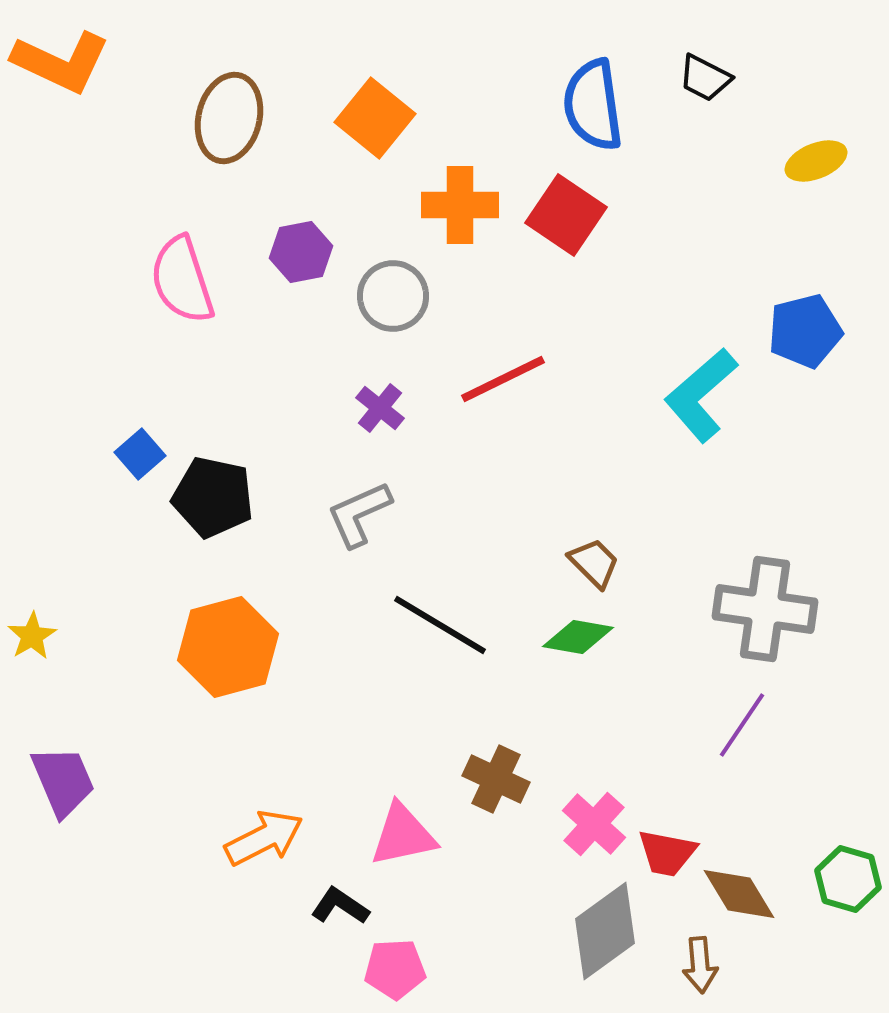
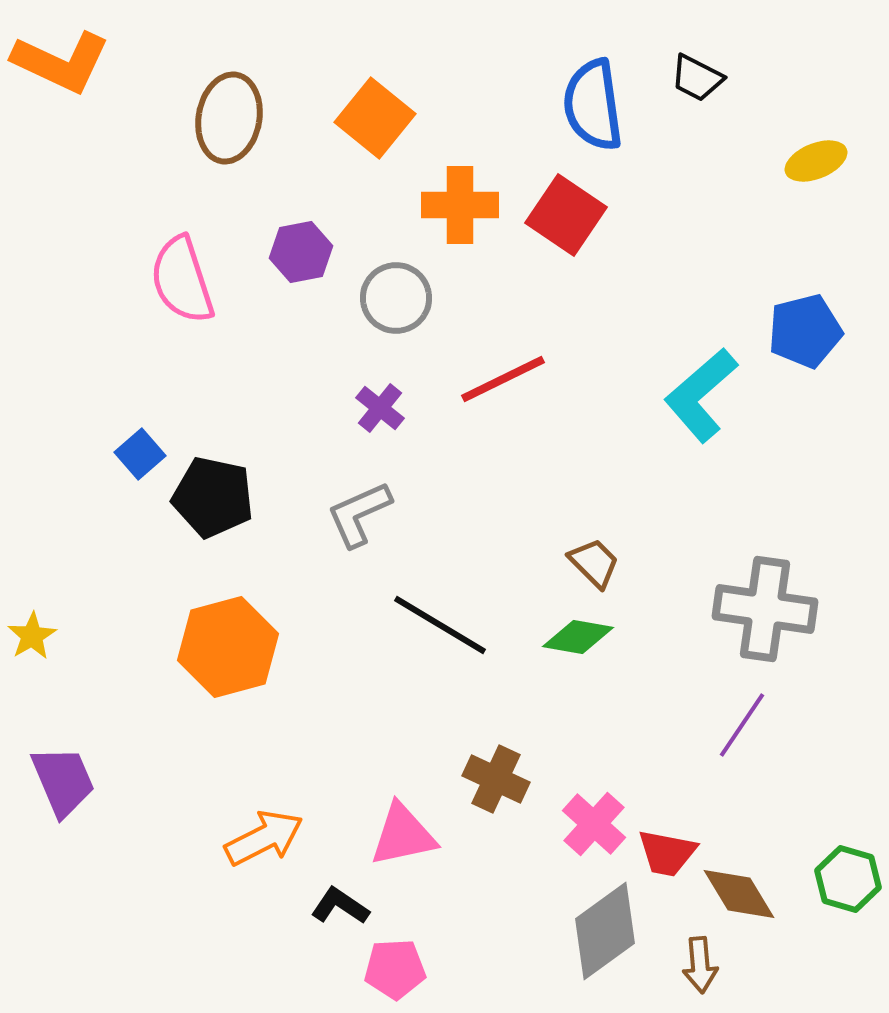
black trapezoid: moved 8 px left
brown ellipse: rotated 4 degrees counterclockwise
gray circle: moved 3 px right, 2 px down
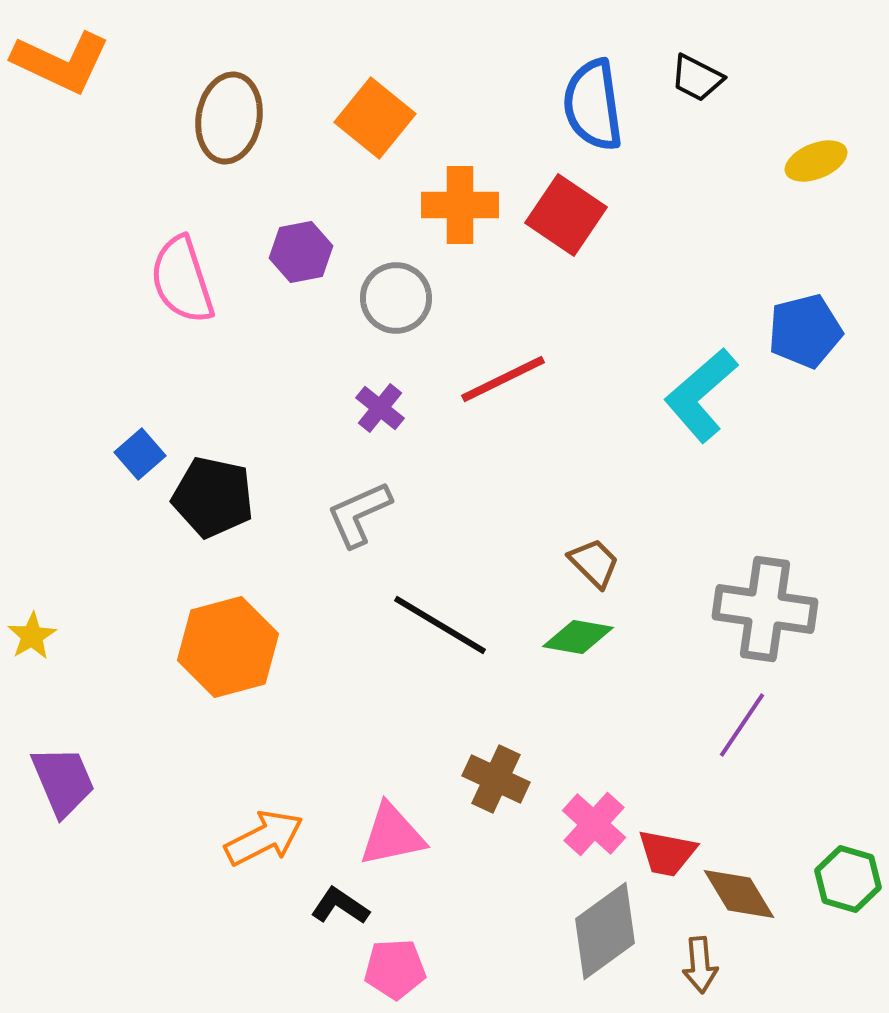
pink triangle: moved 11 px left
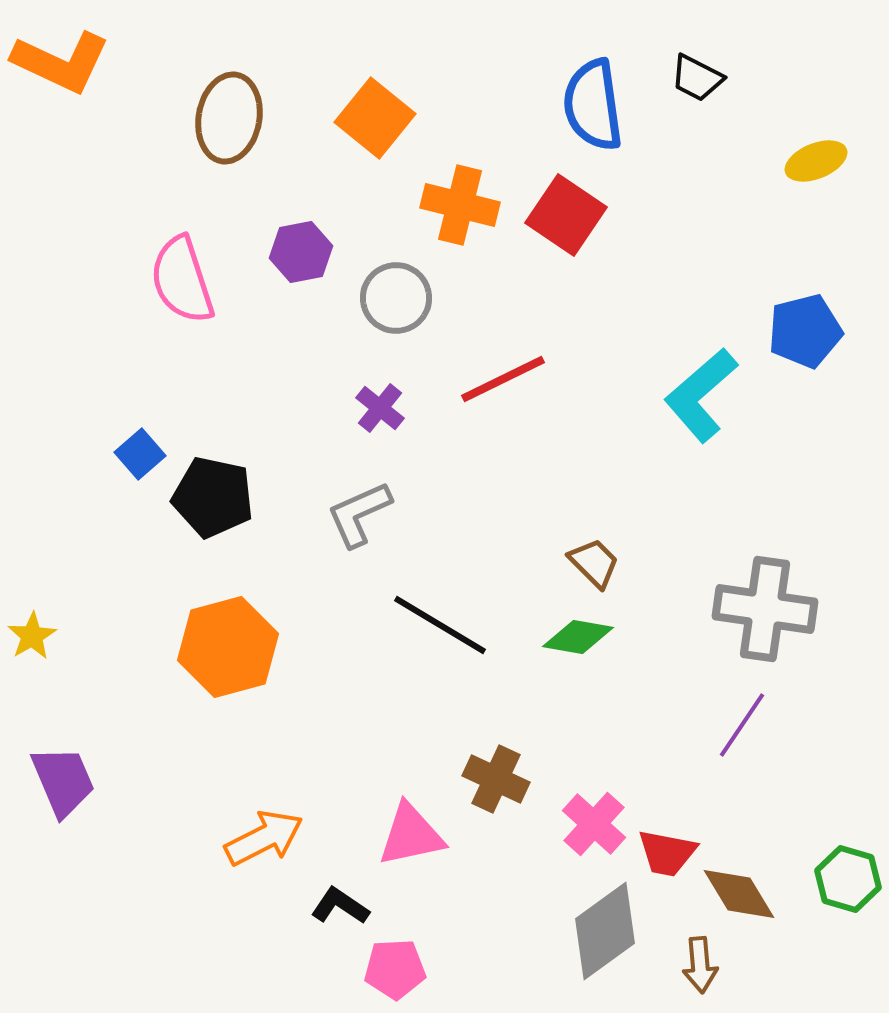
orange cross: rotated 14 degrees clockwise
pink triangle: moved 19 px right
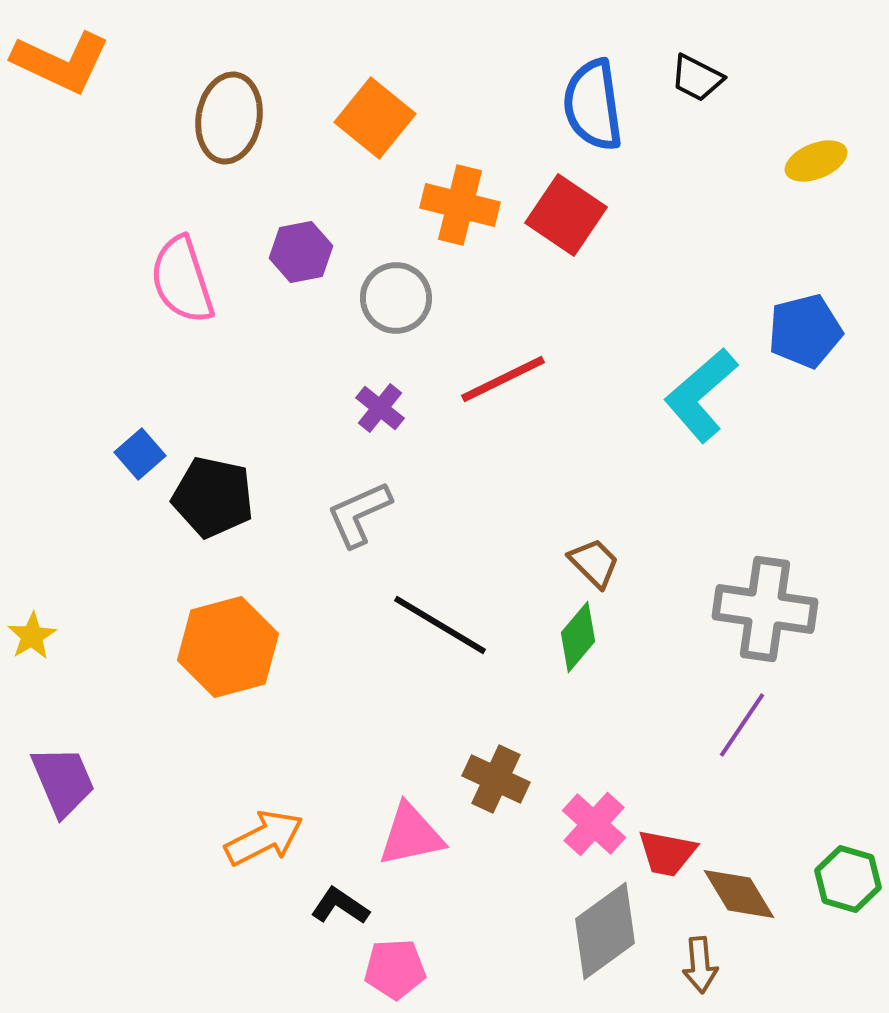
green diamond: rotated 60 degrees counterclockwise
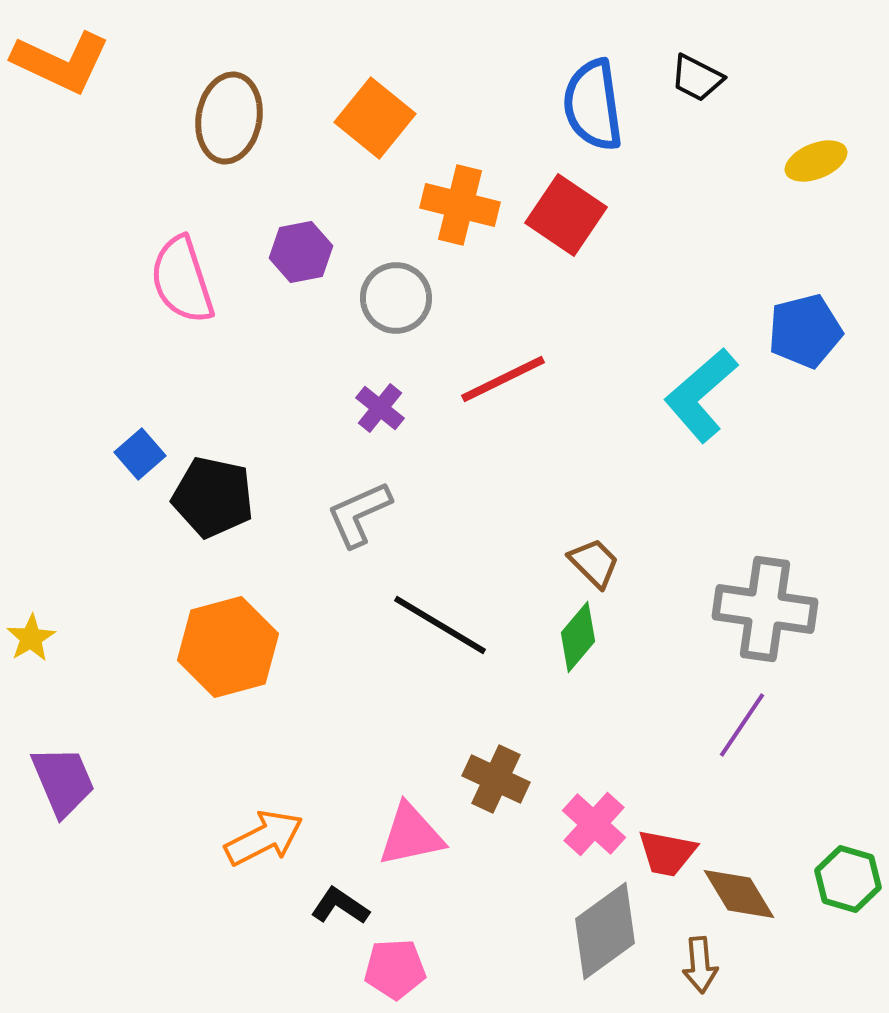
yellow star: moved 1 px left, 2 px down
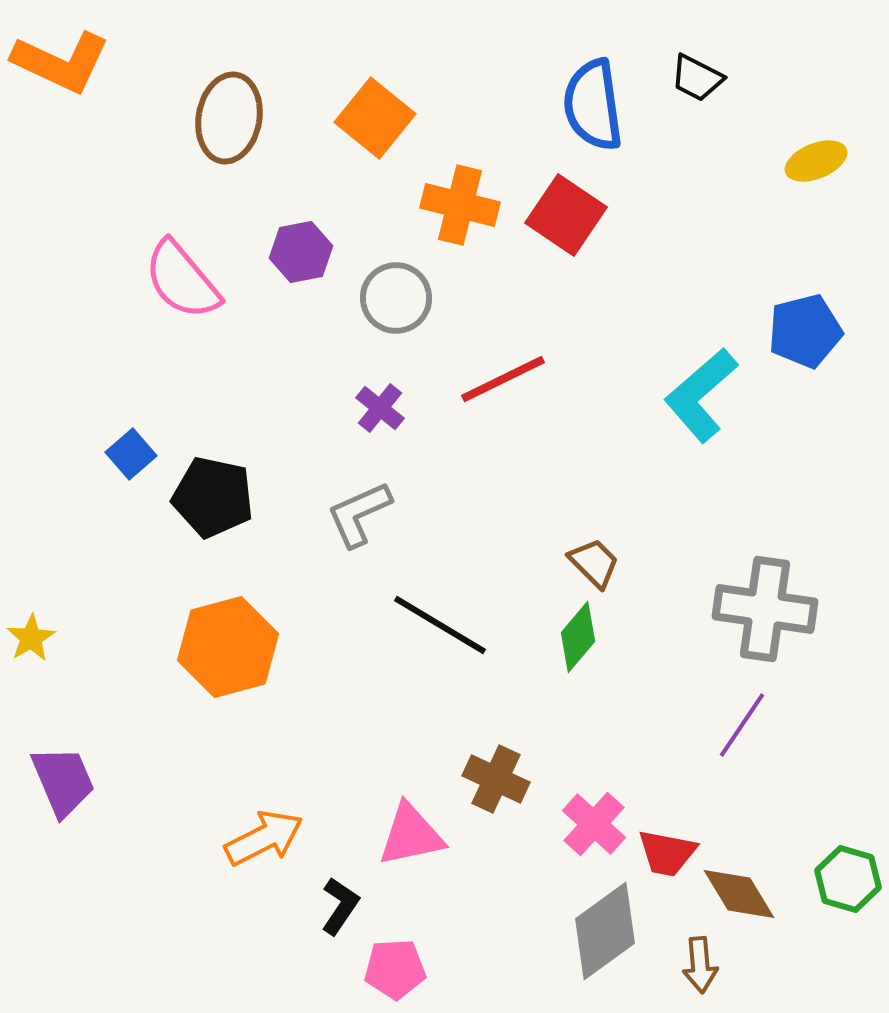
pink semicircle: rotated 22 degrees counterclockwise
blue square: moved 9 px left
black L-shape: rotated 90 degrees clockwise
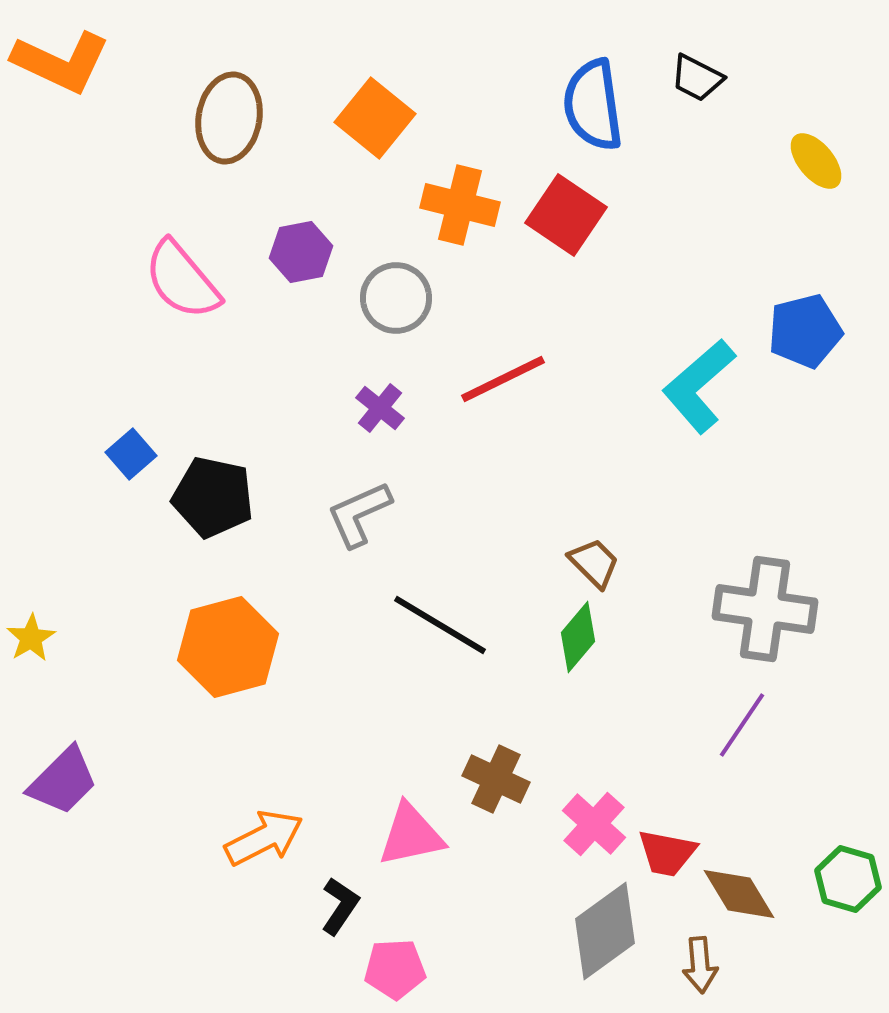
yellow ellipse: rotated 72 degrees clockwise
cyan L-shape: moved 2 px left, 9 px up
purple trapezoid: rotated 68 degrees clockwise
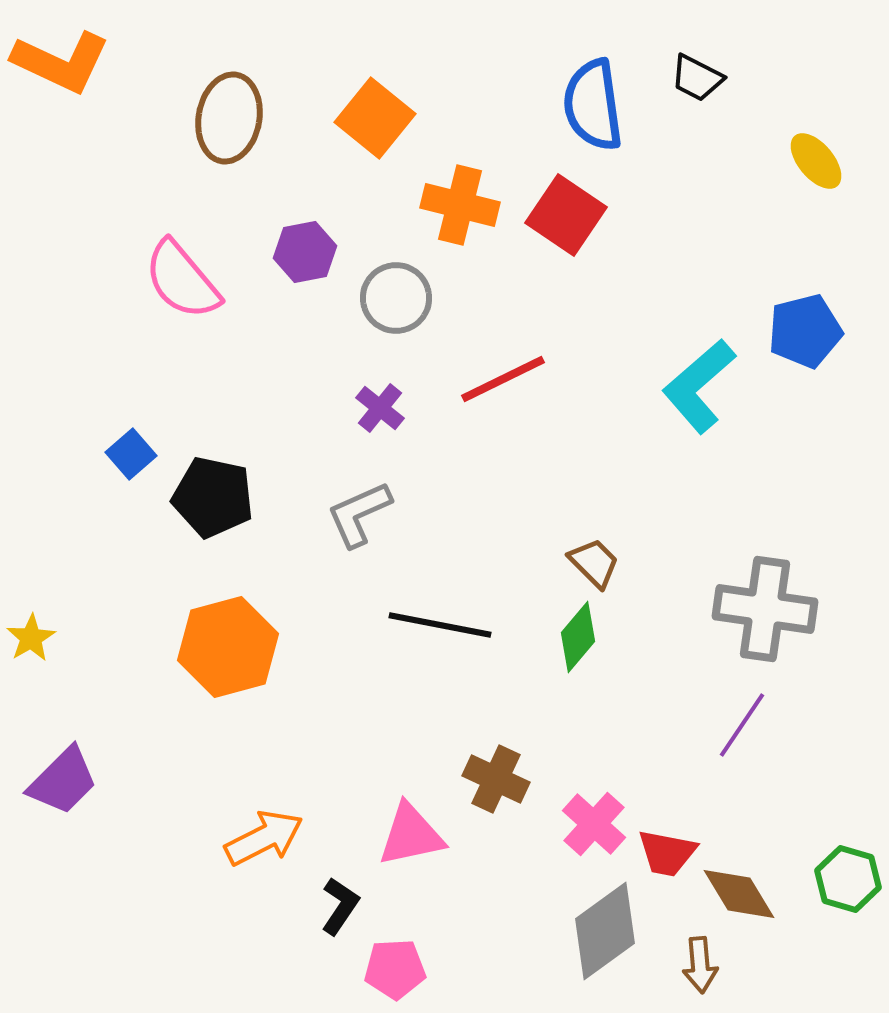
purple hexagon: moved 4 px right
black line: rotated 20 degrees counterclockwise
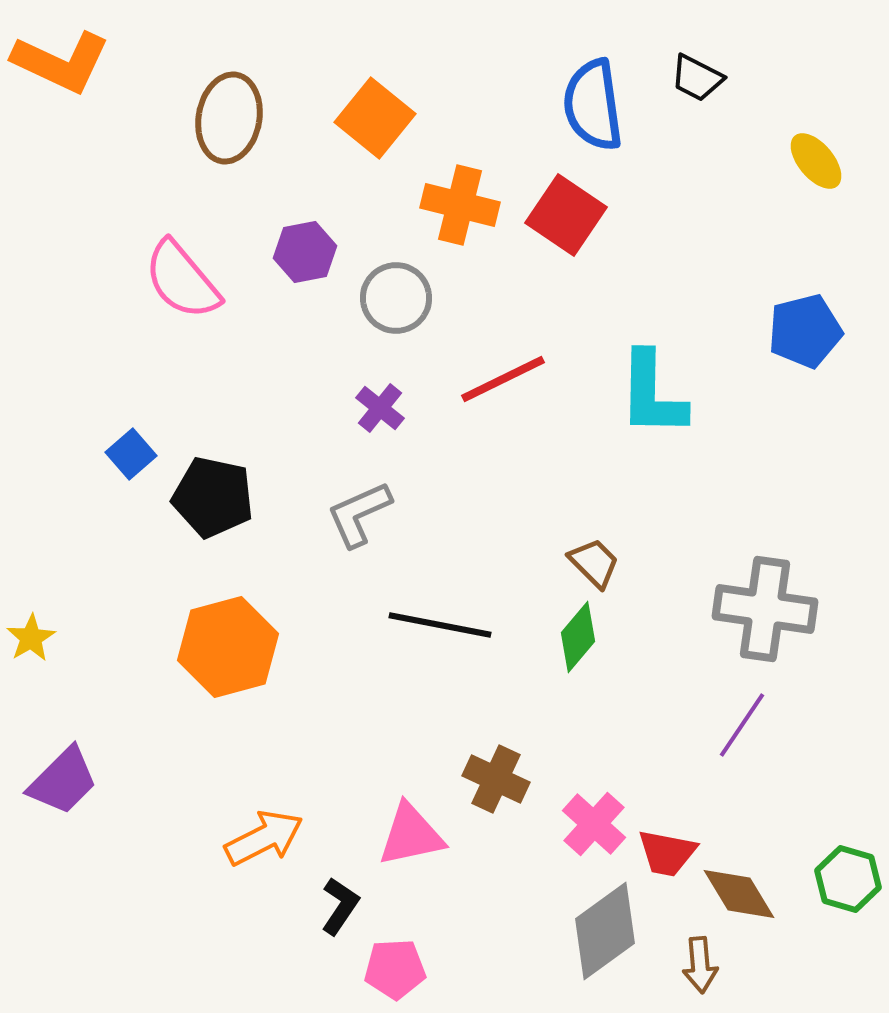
cyan L-shape: moved 47 px left, 8 px down; rotated 48 degrees counterclockwise
